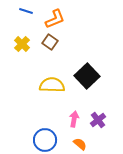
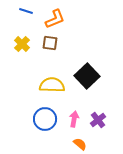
brown square: moved 1 px down; rotated 28 degrees counterclockwise
blue circle: moved 21 px up
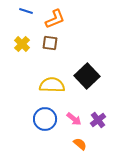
pink arrow: rotated 119 degrees clockwise
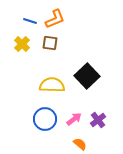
blue line: moved 4 px right, 10 px down
pink arrow: rotated 77 degrees counterclockwise
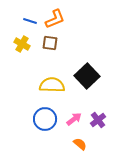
yellow cross: rotated 14 degrees counterclockwise
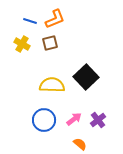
brown square: rotated 21 degrees counterclockwise
black square: moved 1 px left, 1 px down
blue circle: moved 1 px left, 1 px down
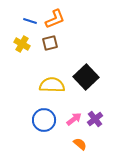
purple cross: moved 3 px left, 1 px up
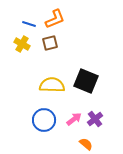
blue line: moved 1 px left, 3 px down
black square: moved 4 px down; rotated 25 degrees counterclockwise
orange semicircle: moved 6 px right
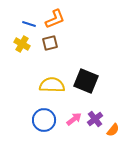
orange semicircle: moved 27 px right, 14 px up; rotated 88 degrees clockwise
